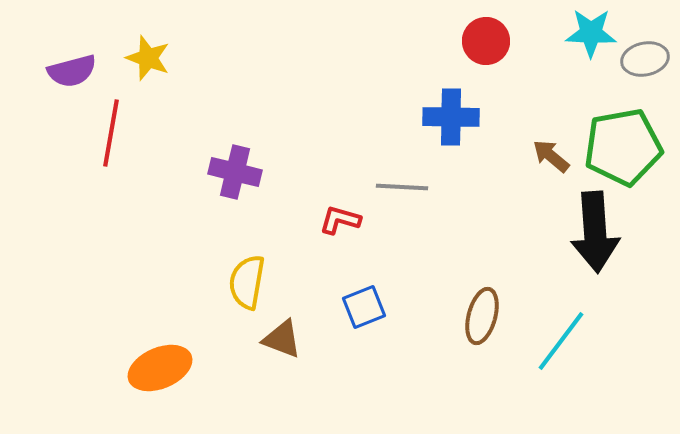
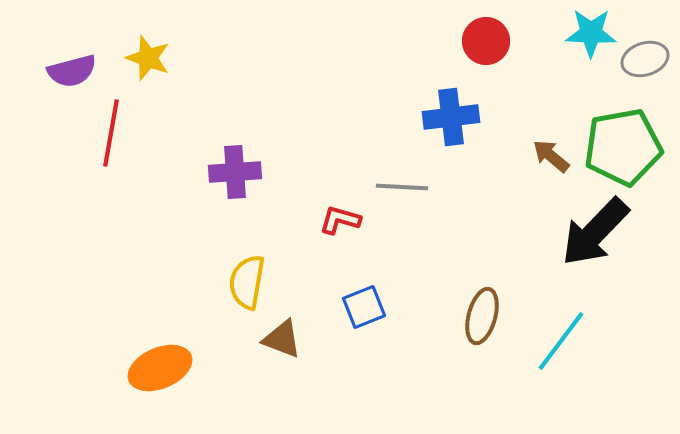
gray ellipse: rotated 6 degrees counterclockwise
blue cross: rotated 8 degrees counterclockwise
purple cross: rotated 18 degrees counterclockwise
black arrow: rotated 48 degrees clockwise
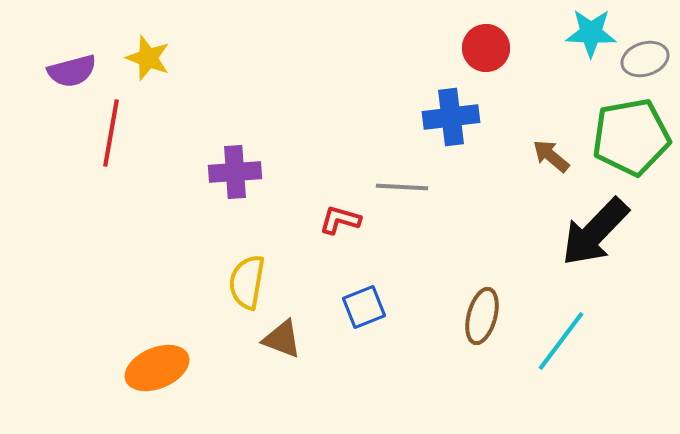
red circle: moved 7 px down
green pentagon: moved 8 px right, 10 px up
orange ellipse: moved 3 px left
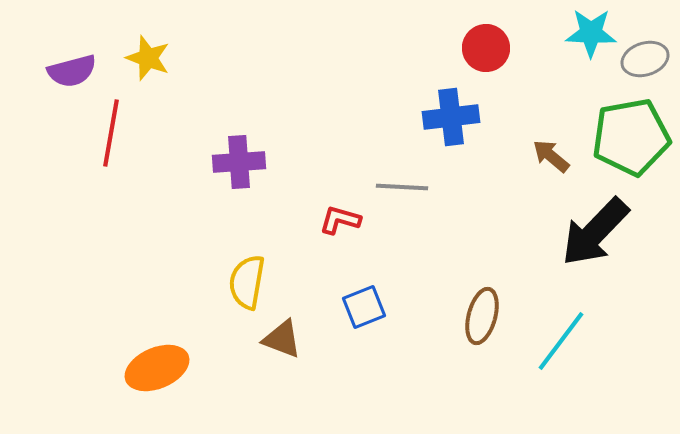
purple cross: moved 4 px right, 10 px up
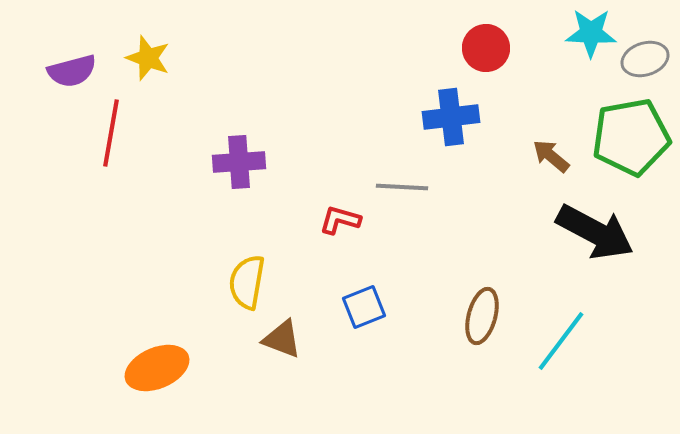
black arrow: rotated 106 degrees counterclockwise
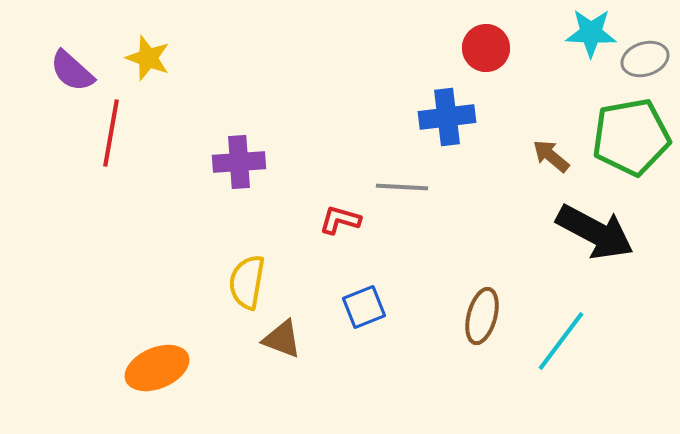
purple semicircle: rotated 57 degrees clockwise
blue cross: moved 4 px left
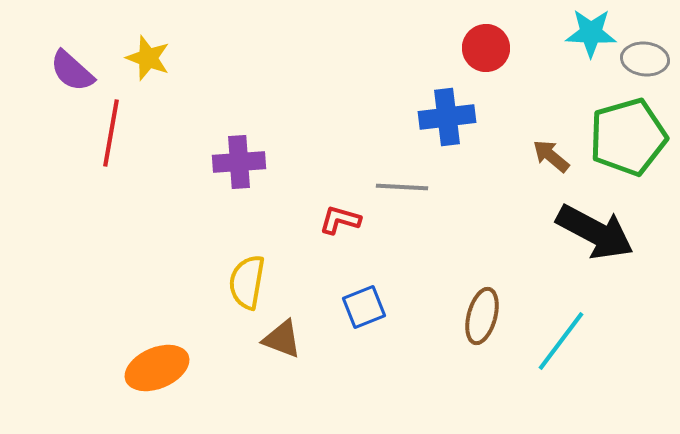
gray ellipse: rotated 24 degrees clockwise
green pentagon: moved 3 px left; rotated 6 degrees counterclockwise
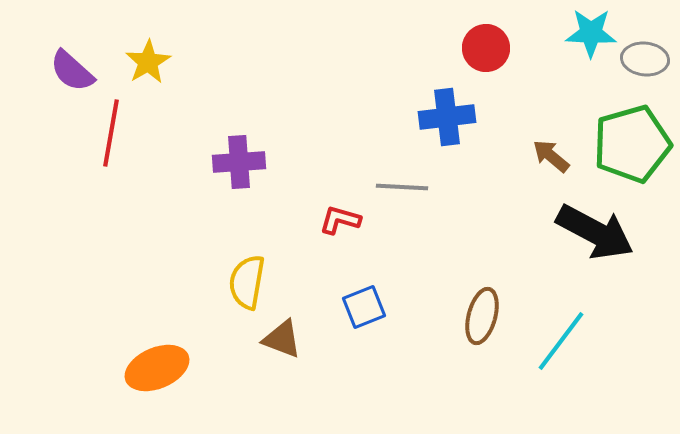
yellow star: moved 4 px down; rotated 21 degrees clockwise
green pentagon: moved 4 px right, 7 px down
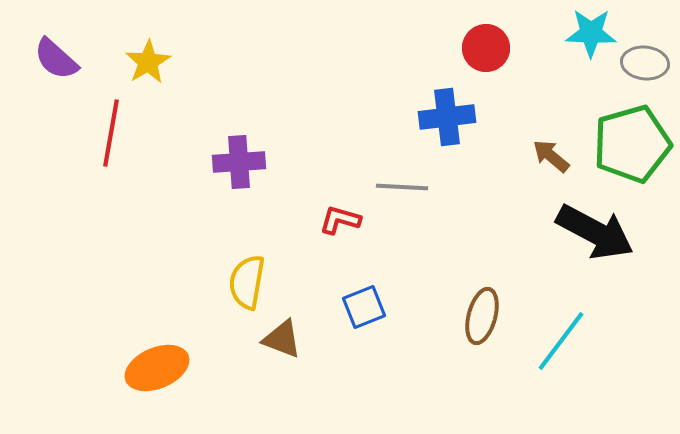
gray ellipse: moved 4 px down
purple semicircle: moved 16 px left, 12 px up
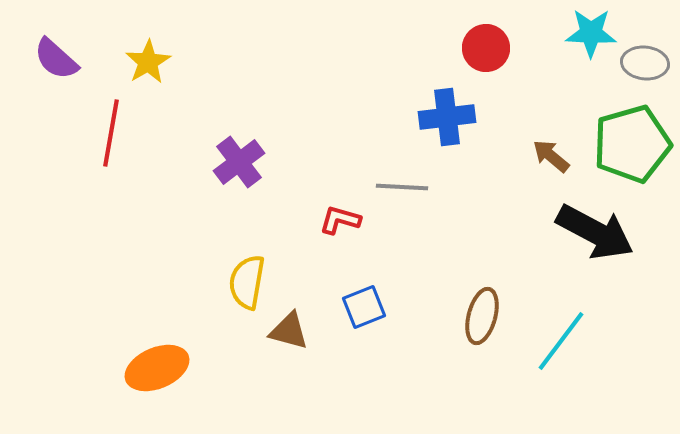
purple cross: rotated 33 degrees counterclockwise
brown triangle: moved 7 px right, 8 px up; rotated 6 degrees counterclockwise
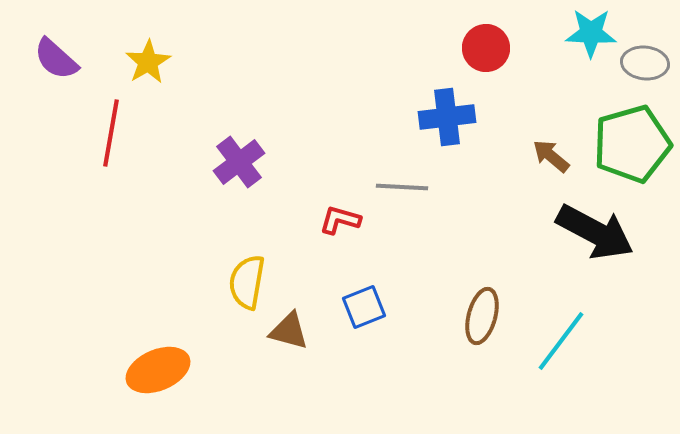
orange ellipse: moved 1 px right, 2 px down
